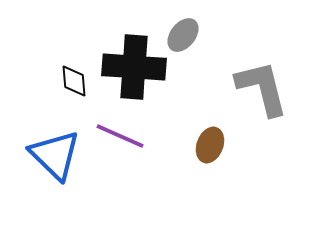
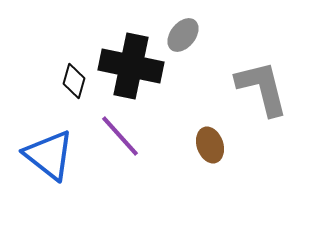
black cross: moved 3 px left, 1 px up; rotated 8 degrees clockwise
black diamond: rotated 20 degrees clockwise
purple line: rotated 24 degrees clockwise
brown ellipse: rotated 40 degrees counterclockwise
blue triangle: moved 6 px left; rotated 6 degrees counterclockwise
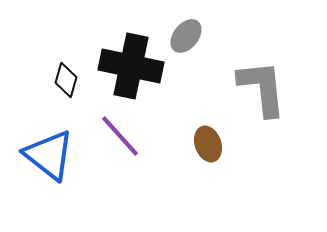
gray ellipse: moved 3 px right, 1 px down
black diamond: moved 8 px left, 1 px up
gray L-shape: rotated 8 degrees clockwise
brown ellipse: moved 2 px left, 1 px up
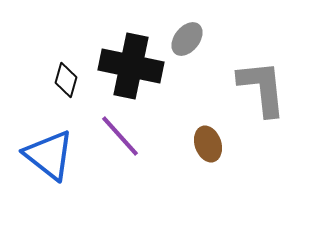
gray ellipse: moved 1 px right, 3 px down
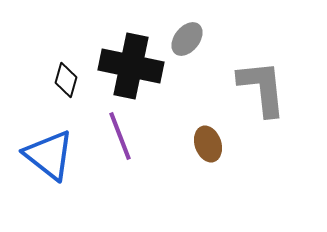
purple line: rotated 21 degrees clockwise
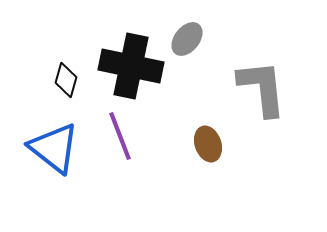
blue triangle: moved 5 px right, 7 px up
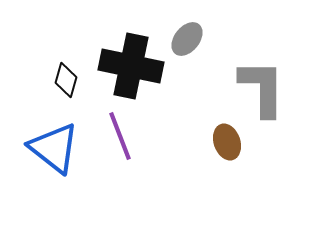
gray L-shape: rotated 6 degrees clockwise
brown ellipse: moved 19 px right, 2 px up
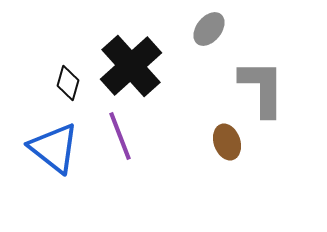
gray ellipse: moved 22 px right, 10 px up
black cross: rotated 36 degrees clockwise
black diamond: moved 2 px right, 3 px down
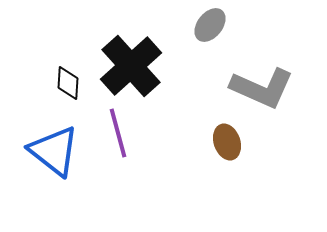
gray ellipse: moved 1 px right, 4 px up
black diamond: rotated 12 degrees counterclockwise
gray L-shape: rotated 114 degrees clockwise
purple line: moved 2 px left, 3 px up; rotated 6 degrees clockwise
blue triangle: moved 3 px down
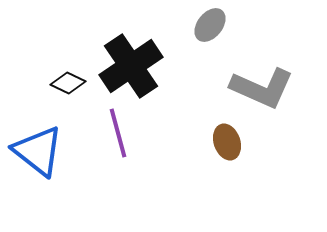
black cross: rotated 8 degrees clockwise
black diamond: rotated 68 degrees counterclockwise
blue triangle: moved 16 px left
